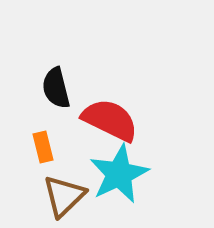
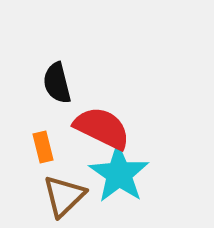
black semicircle: moved 1 px right, 5 px up
red semicircle: moved 8 px left, 8 px down
cyan star: rotated 12 degrees counterclockwise
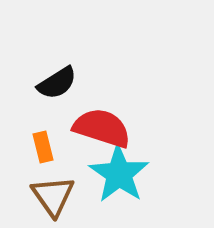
black semicircle: rotated 108 degrees counterclockwise
red semicircle: rotated 8 degrees counterclockwise
brown triangle: moved 11 px left; rotated 21 degrees counterclockwise
